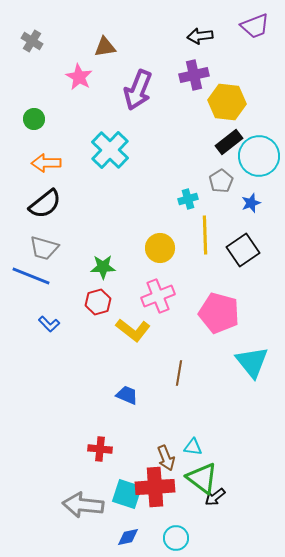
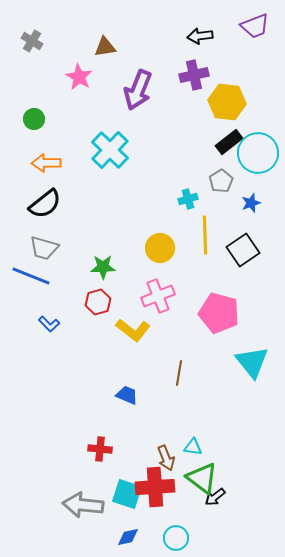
cyan circle at (259, 156): moved 1 px left, 3 px up
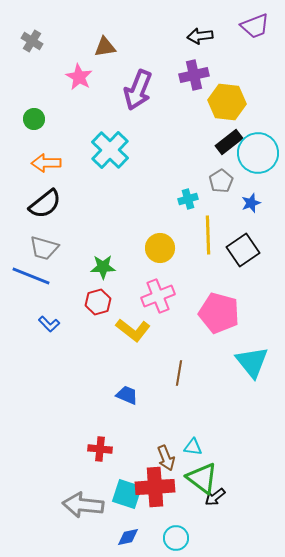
yellow line at (205, 235): moved 3 px right
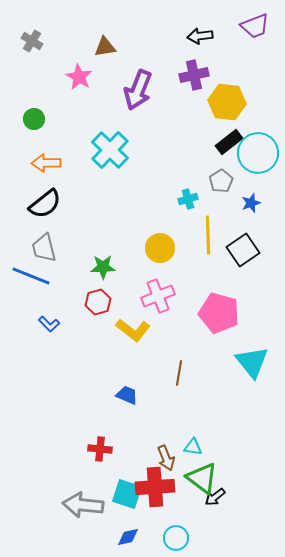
gray trapezoid at (44, 248): rotated 60 degrees clockwise
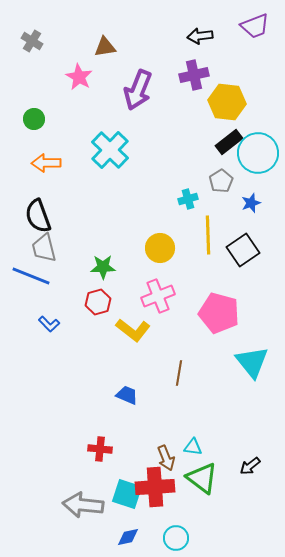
black semicircle at (45, 204): moved 7 px left, 12 px down; rotated 108 degrees clockwise
black arrow at (215, 497): moved 35 px right, 31 px up
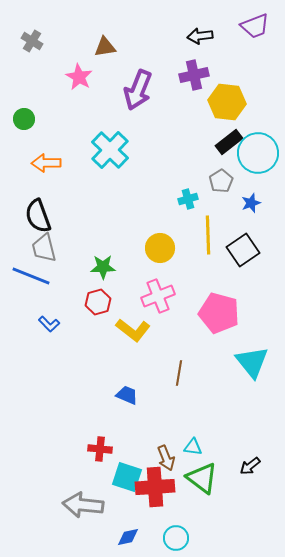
green circle at (34, 119): moved 10 px left
cyan square at (127, 494): moved 17 px up
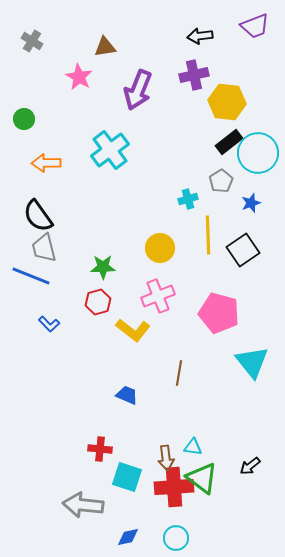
cyan cross at (110, 150): rotated 9 degrees clockwise
black semicircle at (38, 216): rotated 16 degrees counterclockwise
brown arrow at (166, 458): rotated 15 degrees clockwise
red cross at (155, 487): moved 19 px right
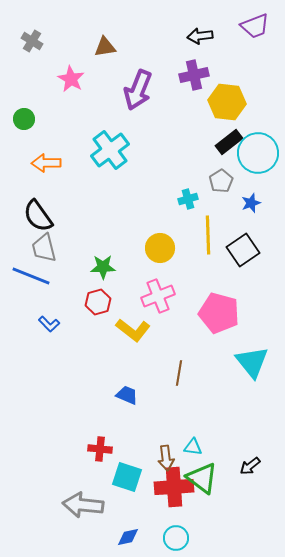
pink star at (79, 77): moved 8 px left, 2 px down
